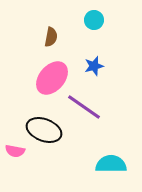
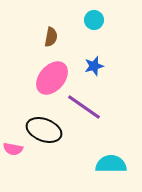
pink semicircle: moved 2 px left, 2 px up
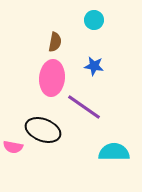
brown semicircle: moved 4 px right, 5 px down
blue star: rotated 24 degrees clockwise
pink ellipse: rotated 36 degrees counterclockwise
black ellipse: moved 1 px left
pink semicircle: moved 2 px up
cyan semicircle: moved 3 px right, 12 px up
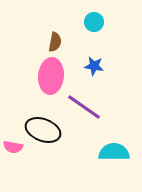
cyan circle: moved 2 px down
pink ellipse: moved 1 px left, 2 px up
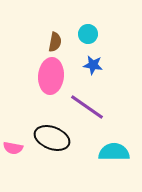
cyan circle: moved 6 px left, 12 px down
blue star: moved 1 px left, 1 px up
purple line: moved 3 px right
black ellipse: moved 9 px right, 8 px down
pink semicircle: moved 1 px down
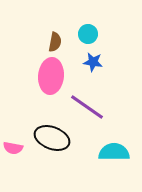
blue star: moved 3 px up
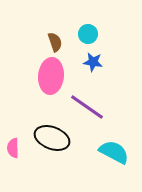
brown semicircle: rotated 30 degrees counterclockwise
pink semicircle: rotated 78 degrees clockwise
cyan semicircle: rotated 28 degrees clockwise
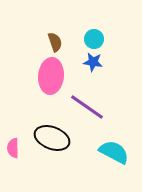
cyan circle: moved 6 px right, 5 px down
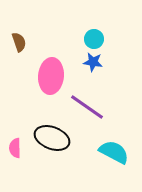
brown semicircle: moved 36 px left
pink semicircle: moved 2 px right
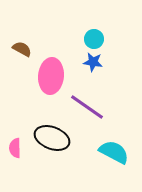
brown semicircle: moved 3 px right, 7 px down; rotated 42 degrees counterclockwise
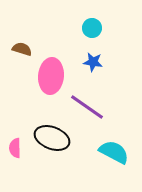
cyan circle: moved 2 px left, 11 px up
brown semicircle: rotated 12 degrees counterclockwise
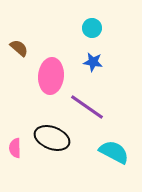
brown semicircle: moved 3 px left, 1 px up; rotated 24 degrees clockwise
